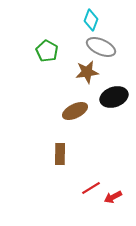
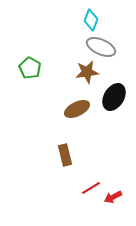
green pentagon: moved 17 px left, 17 px down
black ellipse: rotated 40 degrees counterclockwise
brown ellipse: moved 2 px right, 2 px up
brown rectangle: moved 5 px right, 1 px down; rotated 15 degrees counterclockwise
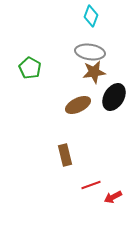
cyan diamond: moved 4 px up
gray ellipse: moved 11 px left, 5 px down; rotated 16 degrees counterclockwise
brown star: moved 7 px right
brown ellipse: moved 1 px right, 4 px up
red line: moved 3 px up; rotated 12 degrees clockwise
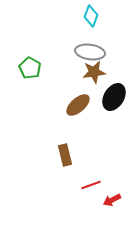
brown ellipse: rotated 15 degrees counterclockwise
red arrow: moved 1 px left, 3 px down
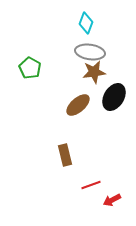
cyan diamond: moved 5 px left, 7 px down
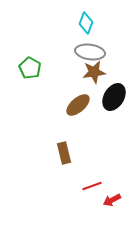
brown rectangle: moved 1 px left, 2 px up
red line: moved 1 px right, 1 px down
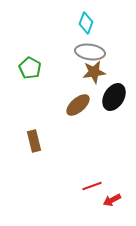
brown rectangle: moved 30 px left, 12 px up
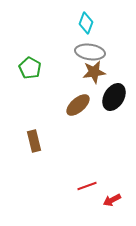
red line: moved 5 px left
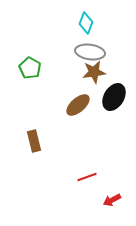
red line: moved 9 px up
